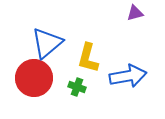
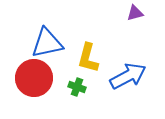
blue triangle: rotated 28 degrees clockwise
blue arrow: rotated 18 degrees counterclockwise
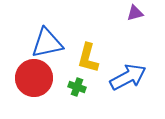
blue arrow: moved 1 px down
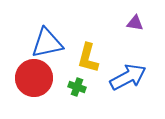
purple triangle: moved 10 px down; rotated 24 degrees clockwise
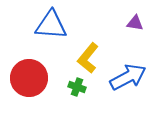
blue triangle: moved 4 px right, 18 px up; rotated 16 degrees clockwise
yellow L-shape: rotated 24 degrees clockwise
red circle: moved 5 px left
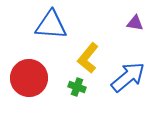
blue arrow: rotated 12 degrees counterclockwise
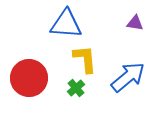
blue triangle: moved 15 px right, 1 px up
yellow L-shape: moved 3 px left, 1 px down; rotated 136 degrees clockwise
green cross: moved 1 px left, 1 px down; rotated 30 degrees clockwise
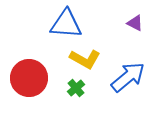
purple triangle: rotated 18 degrees clockwise
yellow L-shape: rotated 124 degrees clockwise
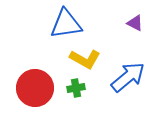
blue triangle: rotated 12 degrees counterclockwise
red circle: moved 6 px right, 10 px down
green cross: rotated 30 degrees clockwise
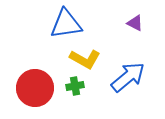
green cross: moved 1 px left, 2 px up
